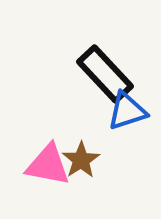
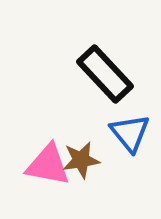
blue triangle: moved 3 px right, 22 px down; rotated 51 degrees counterclockwise
brown star: rotated 24 degrees clockwise
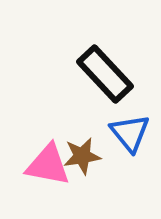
brown star: moved 1 px right, 4 px up
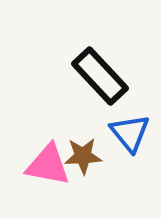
black rectangle: moved 5 px left, 2 px down
brown star: moved 1 px right; rotated 6 degrees clockwise
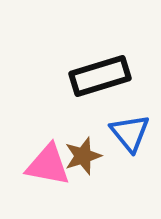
black rectangle: rotated 64 degrees counterclockwise
brown star: rotated 15 degrees counterclockwise
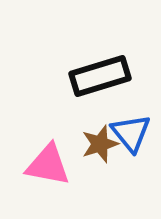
blue triangle: moved 1 px right
brown star: moved 17 px right, 12 px up
